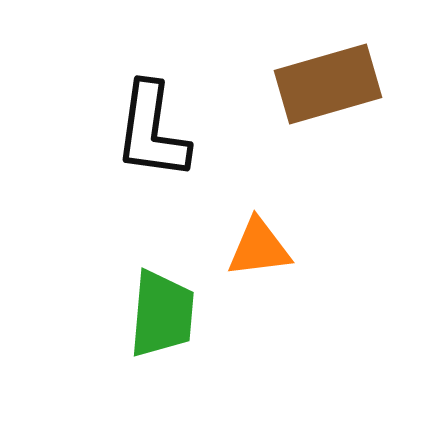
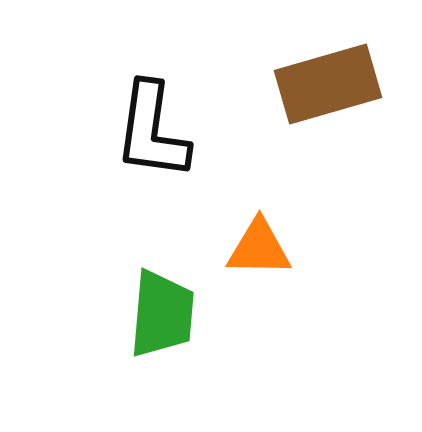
orange triangle: rotated 8 degrees clockwise
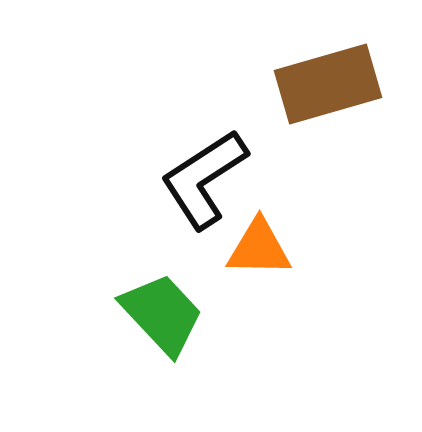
black L-shape: moved 52 px right, 48 px down; rotated 49 degrees clockwise
green trapezoid: rotated 48 degrees counterclockwise
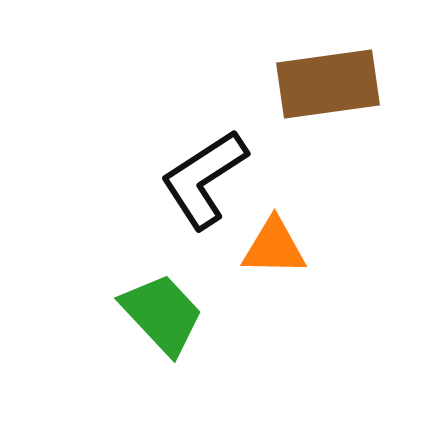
brown rectangle: rotated 8 degrees clockwise
orange triangle: moved 15 px right, 1 px up
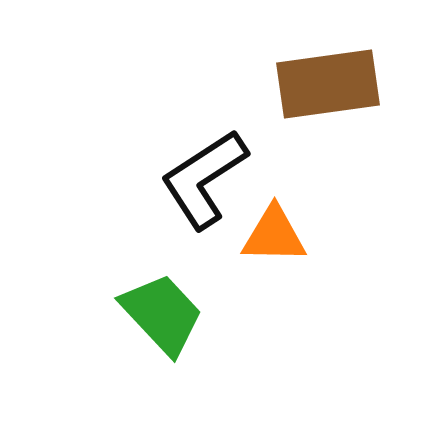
orange triangle: moved 12 px up
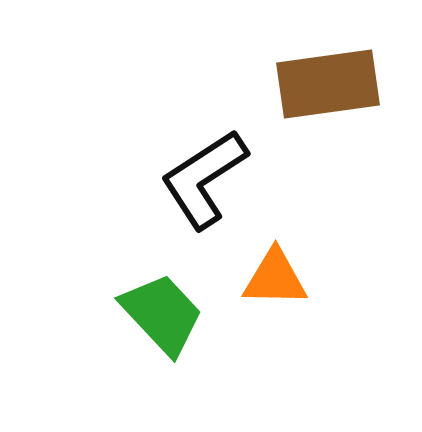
orange triangle: moved 1 px right, 43 px down
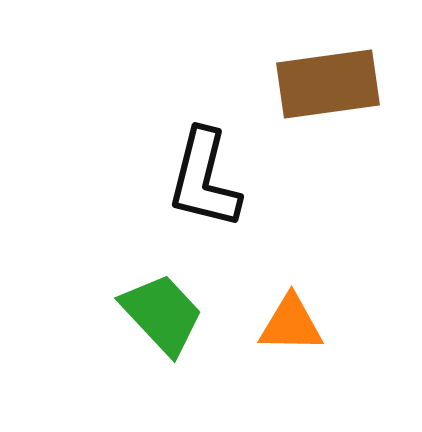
black L-shape: rotated 43 degrees counterclockwise
orange triangle: moved 16 px right, 46 px down
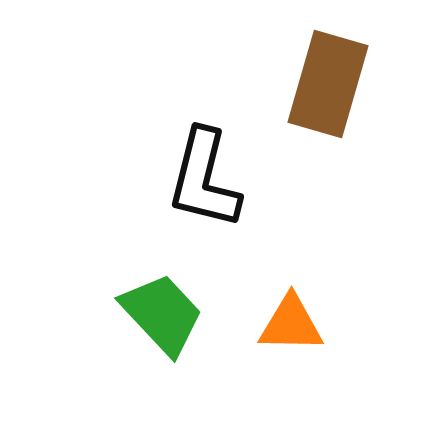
brown rectangle: rotated 66 degrees counterclockwise
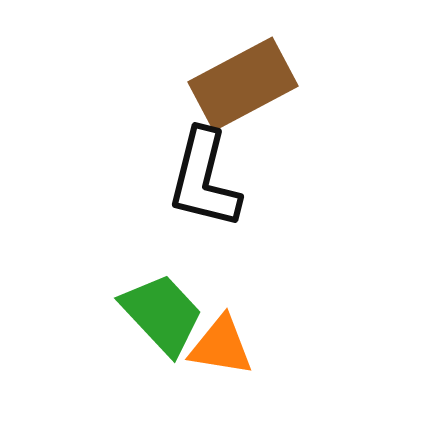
brown rectangle: moved 85 px left; rotated 46 degrees clockwise
orange triangle: moved 70 px left, 22 px down; rotated 8 degrees clockwise
